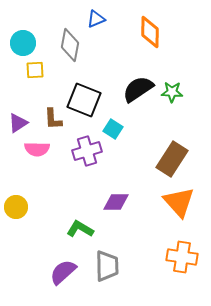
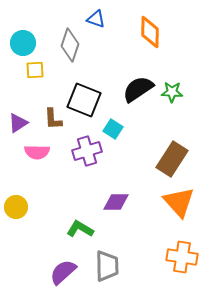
blue triangle: rotated 42 degrees clockwise
gray diamond: rotated 8 degrees clockwise
pink semicircle: moved 3 px down
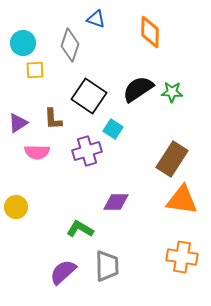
black square: moved 5 px right, 4 px up; rotated 12 degrees clockwise
orange triangle: moved 3 px right, 2 px up; rotated 40 degrees counterclockwise
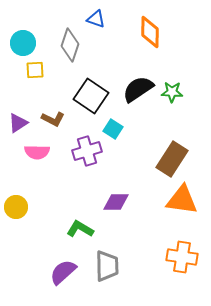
black square: moved 2 px right
brown L-shape: rotated 60 degrees counterclockwise
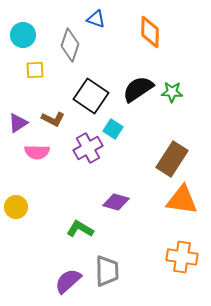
cyan circle: moved 8 px up
purple cross: moved 1 px right, 3 px up; rotated 12 degrees counterclockwise
purple diamond: rotated 16 degrees clockwise
gray trapezoid: moved 5 px down
purple semicircle: moved 5 px right, 9 px down
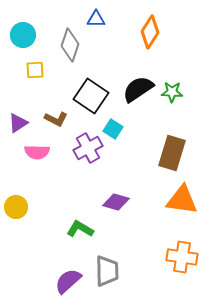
blue triangle: rotated 18 degrees counterclockwise
orange diamond: rotated 32 degrees clockwise
brown L-shape: moved 3 px right
brown rectangle: moved 6 px up; rotated 16 degrees counterclockwise
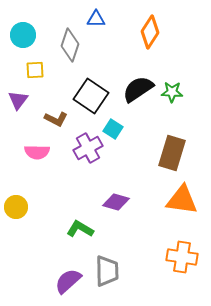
purple triangle: moved 23 px up; rotated 20 degrees counterclockwise
